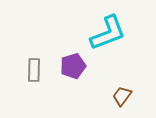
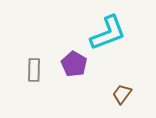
purple pentagon: moved 1 px right, 2 px up; rotated 25 degrees counterclockwise
brown trapezoid: moved 2 px up
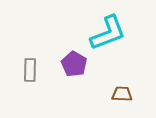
gray rectangle: moved 4 px left
brown trapezoid: rotated 55 degrees clockwise
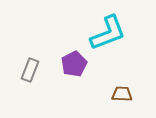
purple pentagon: rotated 15 degrees clockwise
gray rectangle: rotated 20 degrees clockwise
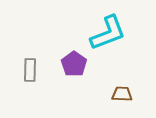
purple pentagon: rotated 10 degrees counterclockwise
gray rectangle: rotated 20 degrees counterclockwise
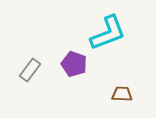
purple pentagon: rotated 15 degrees counterclockwise
gray rectangle: rotated 35 degrees clockwise
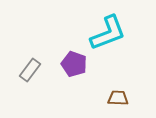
brown trapezoid: moved 4 px left, 4 px down
